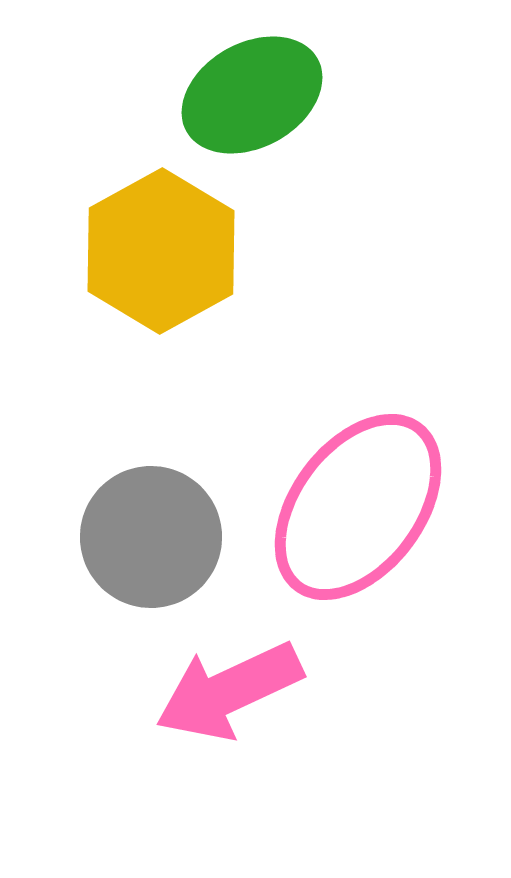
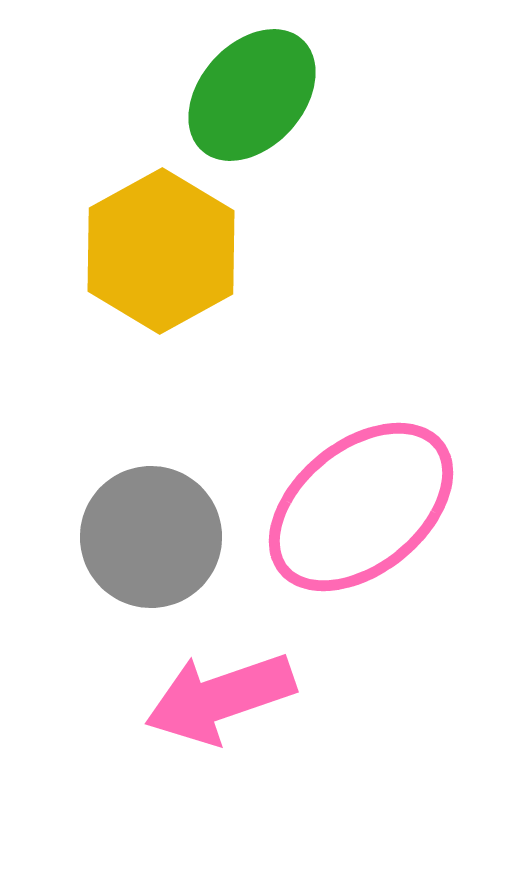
green ellipse: rotated 19 degrees counterclockwise
pink ellipse: moved 3 px right; rotated 14 degrees clockwise
pink arrow: moved 9 px left, 7 px down; rotated 6 degrees clockwise
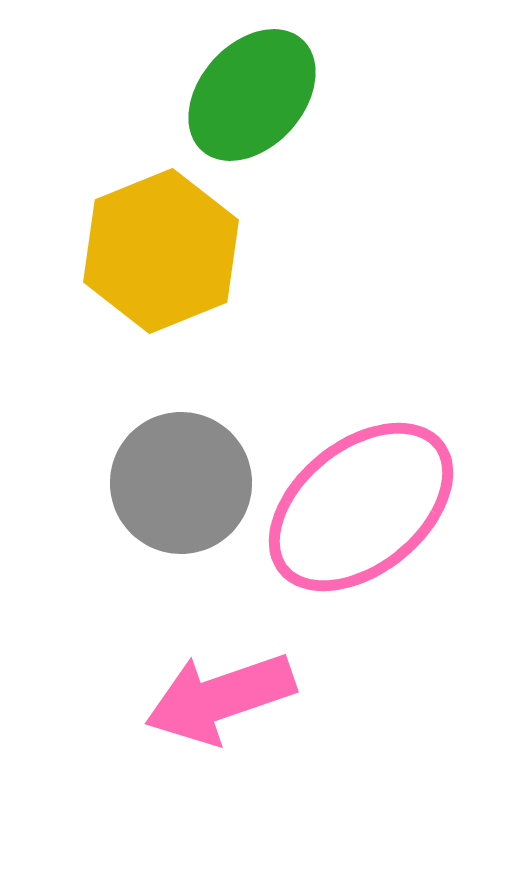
yellow hexagon: rotated 7 degrees clockwise
gray circle: moved 30 px right, 54 px up
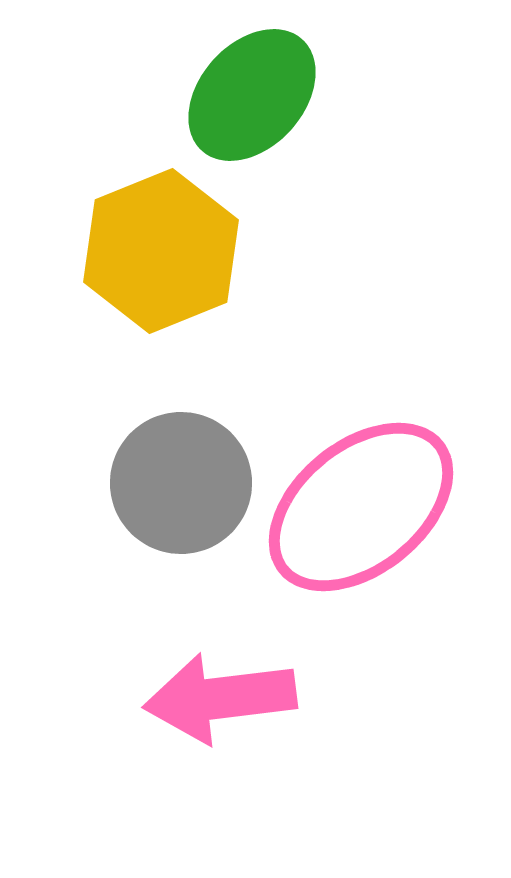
pink arrow: rotated 12 degrees clockwise
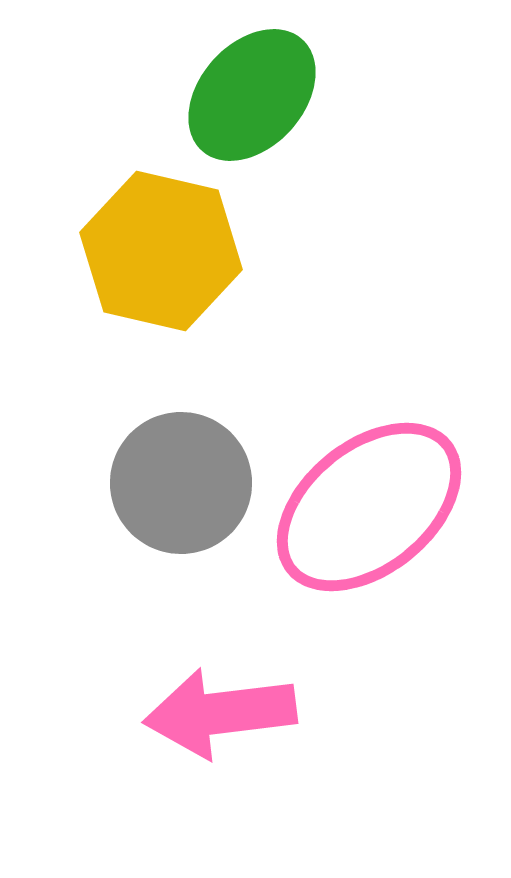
yellow hexagon: rotated 25 degrees counterclockwise
pink ellipse: moved 8 px right
pink arrow: moved 15 px down
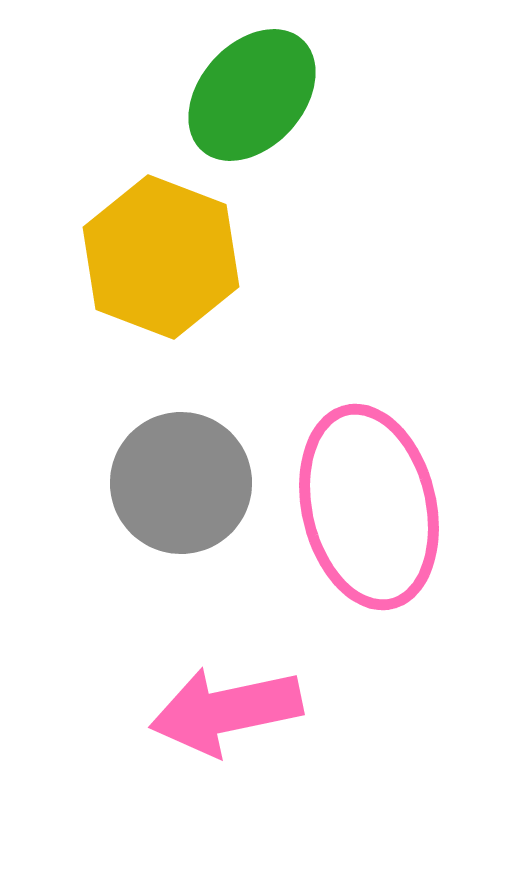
yellow hexagon: moved 6 px down; rotated 8 degrees clockwise
pink ellipse: rotated 64 degrees counterclockwise
pink arrow: moved 6 px right, 2 px up; rotated 5 degrees counterclockwise
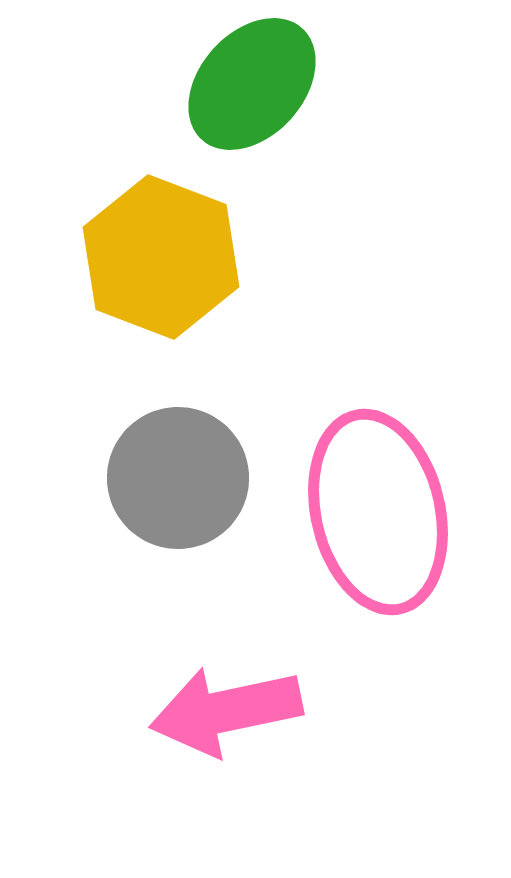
green ellipse: moved 11 px up
gray circle: moved 3 px left, 5 px up
pink ellipse: moved 9 px right, 5 px down
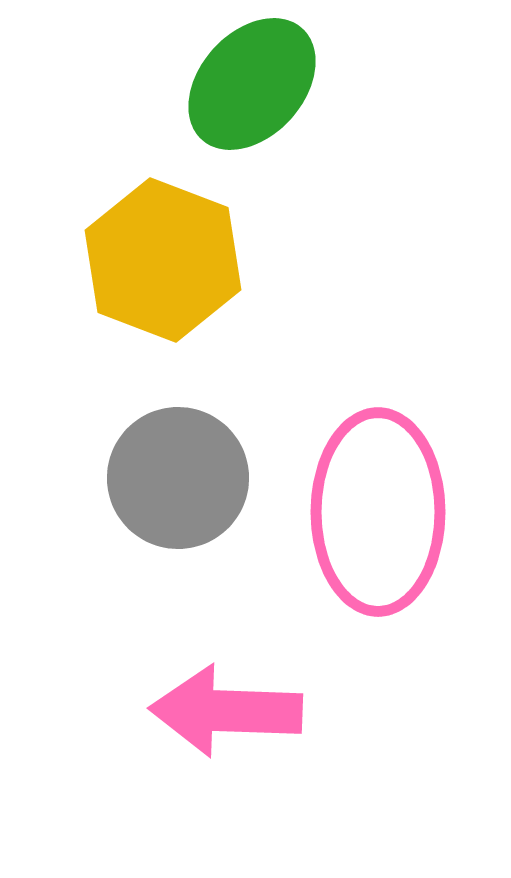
yellow hexagon: moved 2 px right, 3 px down
pink ellipse: rotated 13 degrees clockwise
pink arrow: rotated 14 degrees clockwise
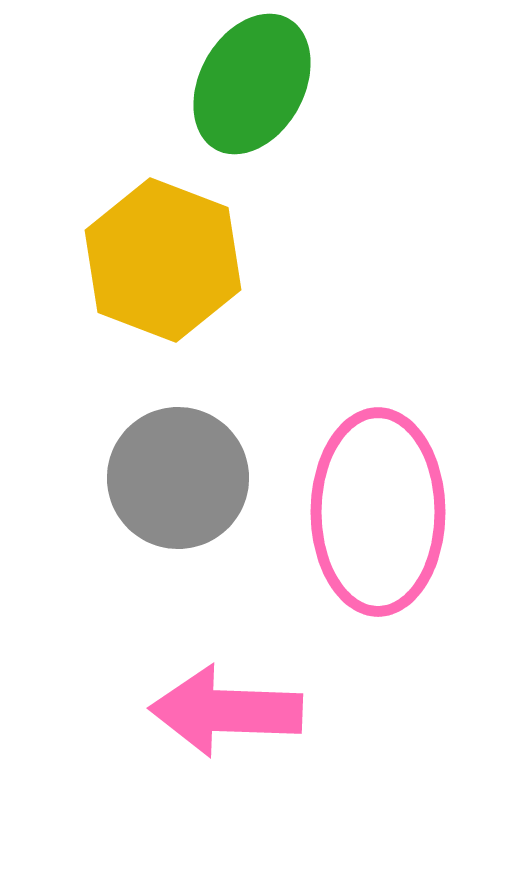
green ellipse: rotated 13 degrees counterclockwise
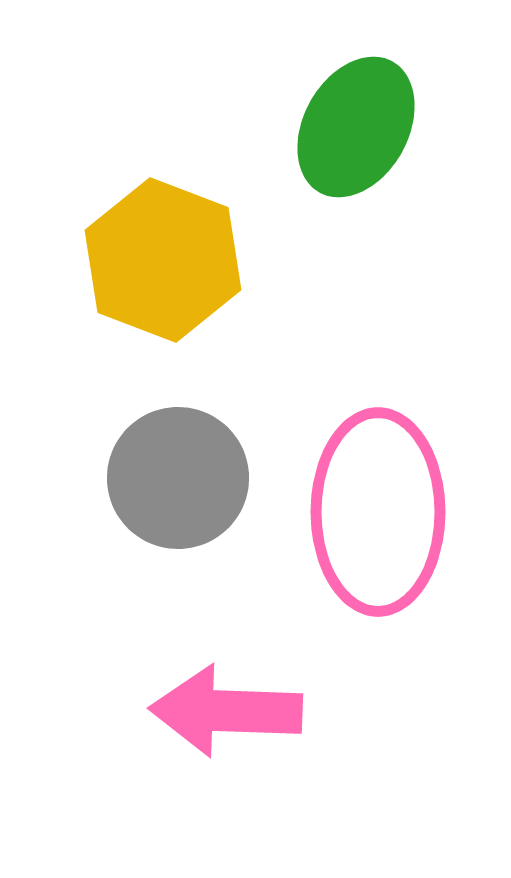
green ellipse: moved 104 px right, 43 px down
